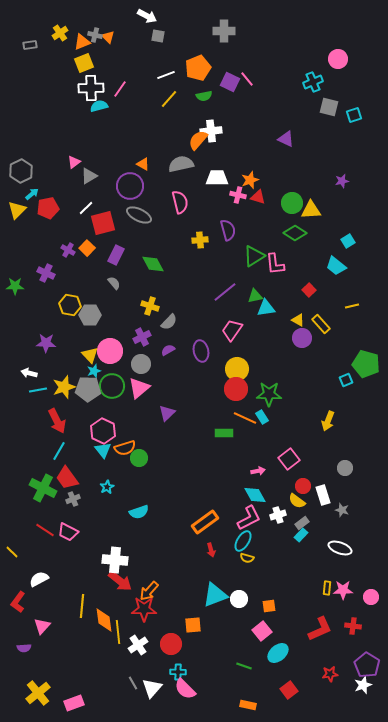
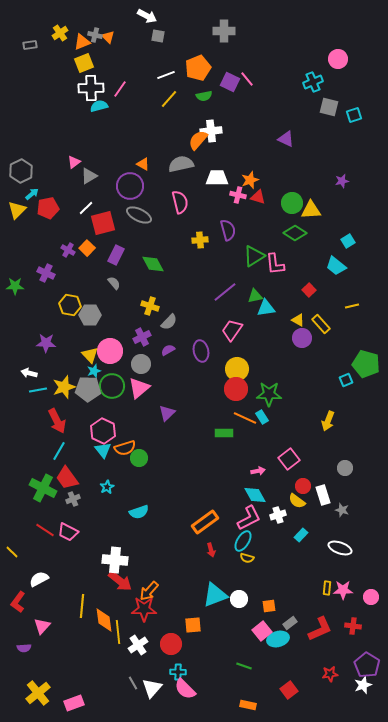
gray rectangle at (302, 523): moved 12 px left, 100 px down
cyan ellipse at (278, 653): moved 14 px up; rotated 25 degrees clockwise
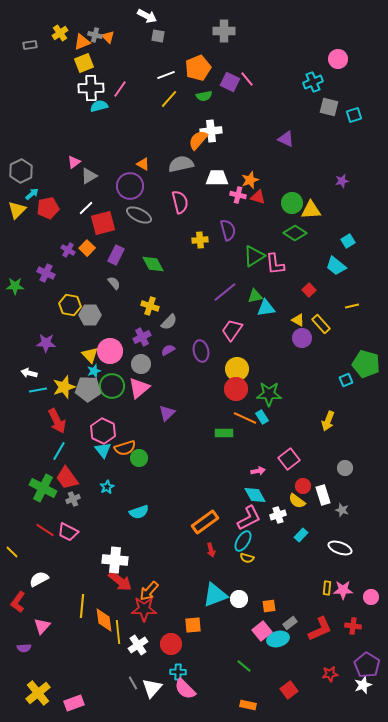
green line at (244, 666): rotated 21 degrees clockwise
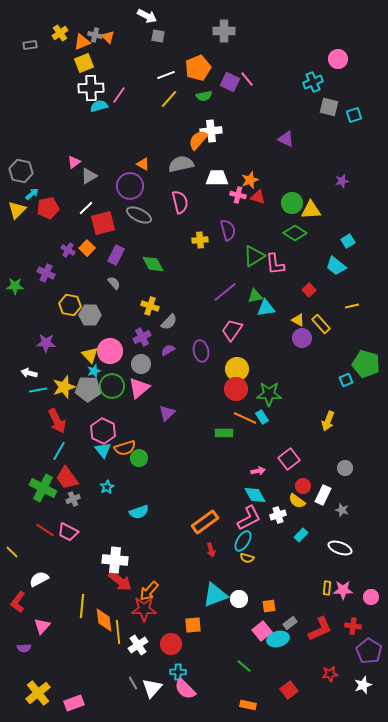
pink line at (120, 89): moved 1 px left, 6 px down
gray hexagon at (21, 171): rotated 20 degrees counterclockwise
white rectangle at (323, 495): rotated 42 degrees clockwise
purple pentagon at (367, 665): moved 2 px right, 14 px up
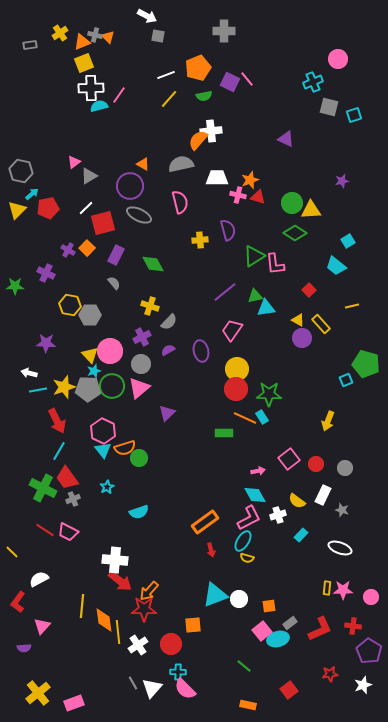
red circle at (303, 486): moved 13 px right, 22 px up
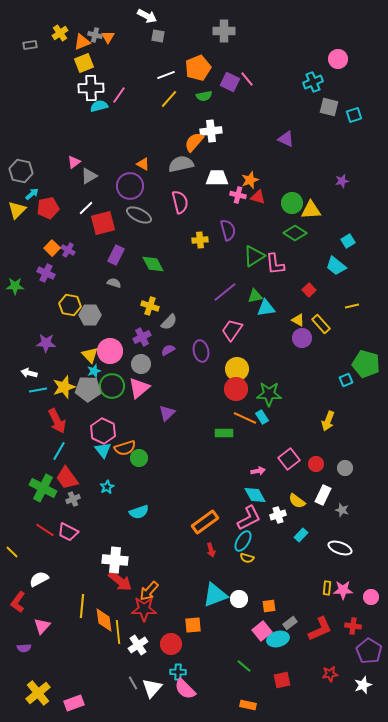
orange triangle at (108, 37): rotated 16 degrees clockwise
orange semicircle at (198, 140): moved 4 px left, 2 px down
orange square at (87, 248): moved 35 px left
gray semicircle at (114, 283): rotated 32 degrees counterclockwise
red square at (289, 690): moved 7 px left, 10 px up; rotated 24 degrees clockwise
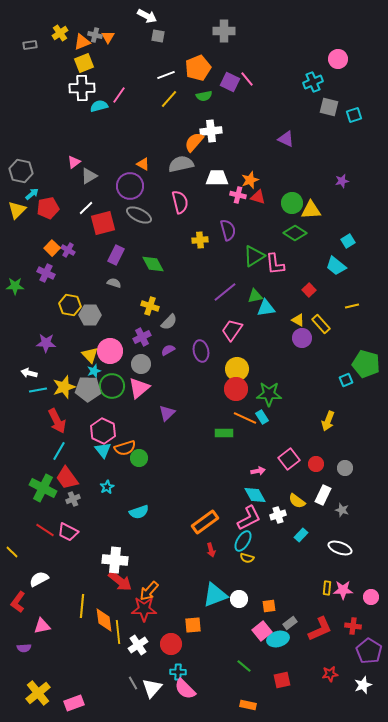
white cross at (91, 88): moved 9 px left
pink triangle at (42, 626): rotated 36 degrees clockwise
